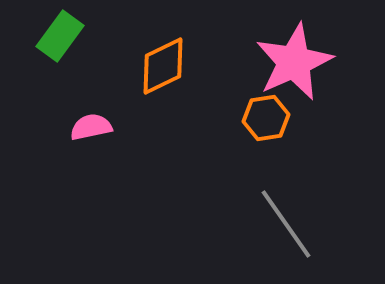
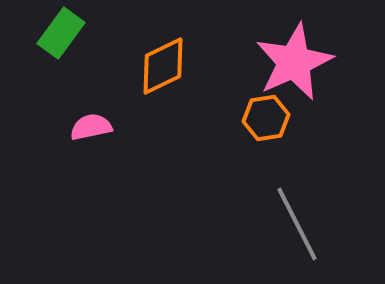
green rectangle: moved 1 px right, 3 px up
gray line: moved 11 px right; rotated 8 degrees clockwise
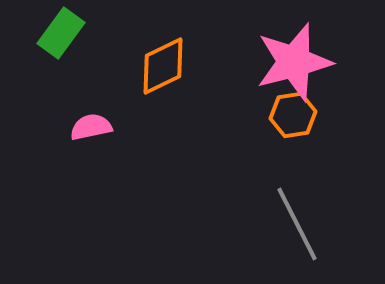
pink star: rotated 10 degrees clockwise
orange hexagon: moved 27 px right, 3 px up
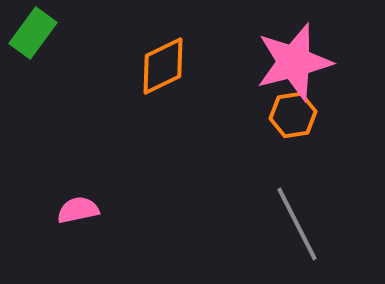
green rectangle: moved 28 px left
pink semicircle: moved 13 px left, 83 px down
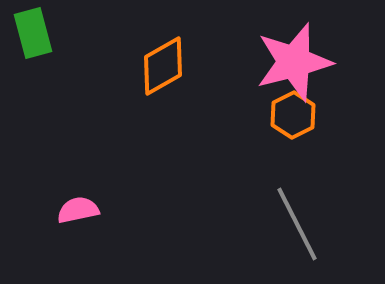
green rectangle: rotated 51 degrees counterclockwise
orange diamond: rotated 4 degrees counterclockwise
orange hexagon: rotated 18 degrees counterclockwise
